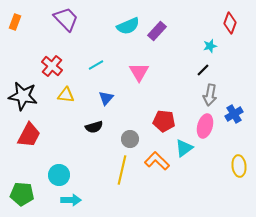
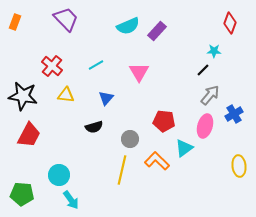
cyan star: moved 4 px right, 5 px down; rotated 16 degrees clockwise
gray arrow: rotated 150 degrees counterclockwise
cyan arrow: rotated 54 degrees clockwise
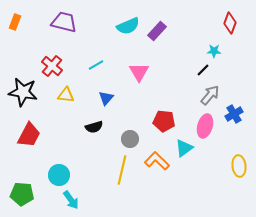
purple trapezoid: moved 2 px left, 3 px down; rotated 32 degrees counterclockwise
black star: moved 4 px up
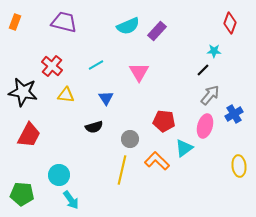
blue triangle: rotated 14 degrees counterclockwise
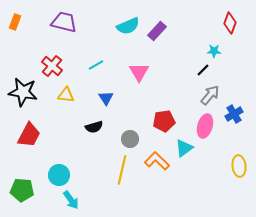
red pentagon: rotated 15 degrees counterclockwise
green pentagon: moved 4 px up
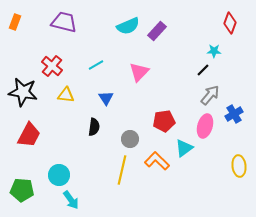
pink triangle: rotated 15 degrees clockwise
black semicircle: rotated 66 degrees counterclockwise
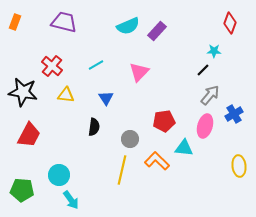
cyan triangle: rotated 42 degrees clockwise
